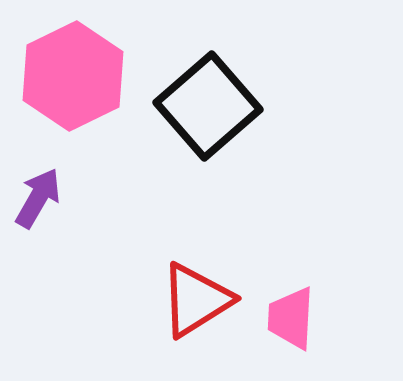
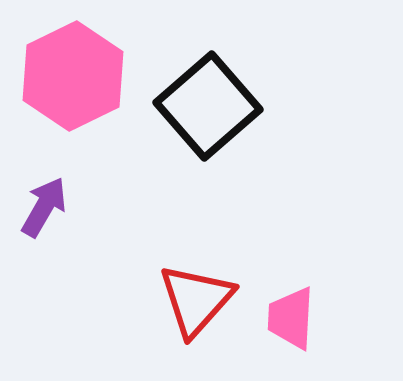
purple arrow: moved 6 px right, 9 px down
red triangle: rotated 16 degrees counterclockwise
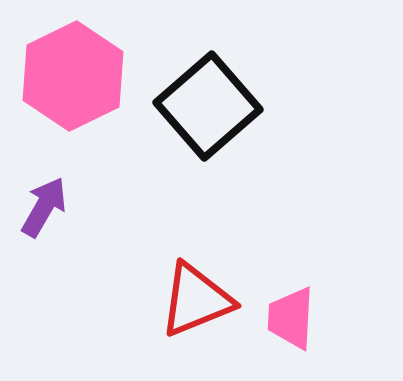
red triangle: rotated 26 degrees clockwise
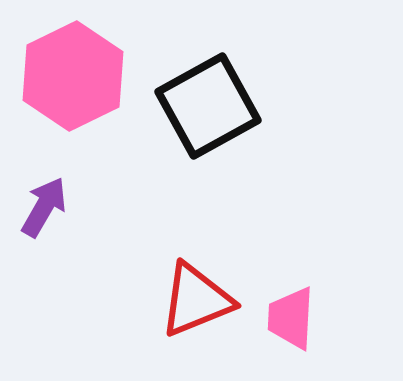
black square: rotated 12 degrees clockwise
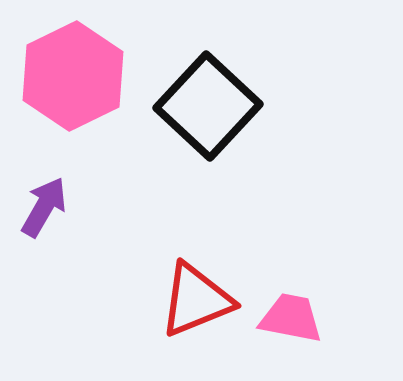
black square: rotated 18 degrees counterclockwise
pink trapezoid: rotated 98 degrees clockwise
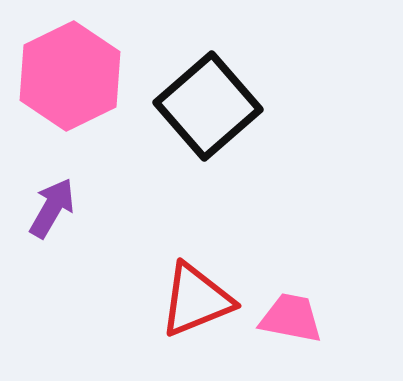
pink hexagon: moved 3 px left
black square: rotated 6 degrees clockwise
purple arrow: moved 8 px right, 1 px down
